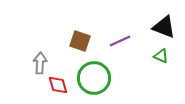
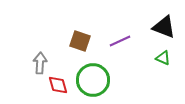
green triangle: moved 2 px right, 2 px down
green circle: moved 1 px left, 2 px down
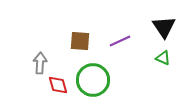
black triangle: rotated 35 degrees clockwise
brown square: rotated 15 degrees counterclockwise
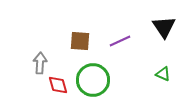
green triangle: moved 16 px down
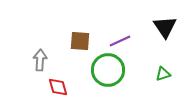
black triangle: moved 1 px right
gray arrow: moved 3 px up
green triangle: rotated 42 degrees counterclockwise
green circle: moved 15 px right, 10 px up
red diamond: moved 2 px down
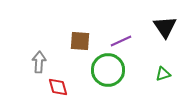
purple line: moved 1 px right
gray arrow: moved 1 px left, 2 px down
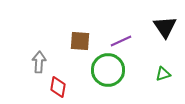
red diamond: rotated 25 degrees clockwise
